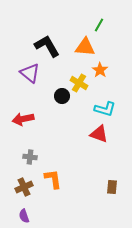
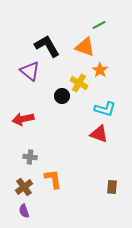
green line: rotated 32 degrees clockwise
orange triangle: rotated 15 degrees clockwise
purple triangle: moved 2 px up
brown cross: rotated 12 degrees counterclockwise
purple semicircle: moved 5 px up
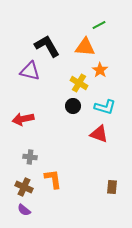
orange triangle: rotated 15 degrees counterclockwise
purple triangle: rotated 25 degrees counterclockwise
black circle: moved 11 px right, 10 px down
cyan L-shape: moved 2 px up
brown cross: rotated 30 degrees counterclockwise
purple semicircle: moved 1 px up; rotated 32 degrees counterclockwise
